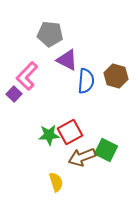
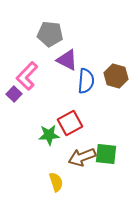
red square: moved 9 px up
green square: moved 4 px down; rotated 20 degrees counterclockwise
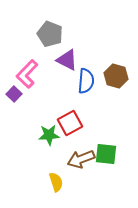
gray pentagon: rotated 15 degrees clockwise
pink L-shape: moved 2 px up
brown arrow: moved 1 px left, 2 px down
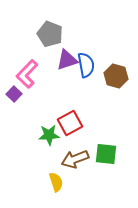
purple triangle: rotated 45 degrees counterclockwise
blue semicircle: moved 16 px up; rotated 15 degrees counterclockwise
brown arrow: moved 6 px left
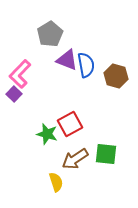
gray pentagon: rotated 20 degrees clockwise
purple triangle: rotated 40 degrees clockwise
pink L-shape: moved 7 px left
red square: moved 1 px down
green star: moved 2 px left, 1 px up; rotated 20 degrees clockwise
brown arrow: rotated 12 degrees counterclockwise
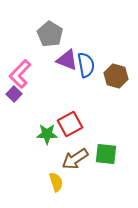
gray pentagon: rotated 10 degrees counterclockwise
green star: rotated 15 degrees counterclockwise
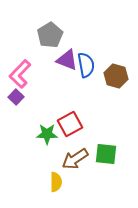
gray pentagon: moved 1 px down; rotated 10 degrees clockwise
purple square: moved 2 px right, 3 px down
yellow semicircle: rotated 18 degrees clockwise
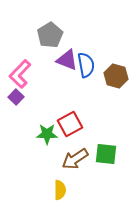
yellow semicircle: moved 4 px right, 8 px down
